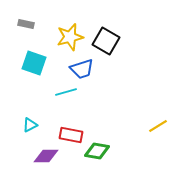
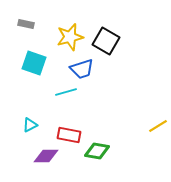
red rectangle: moved 2 px left
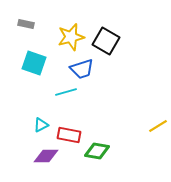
yellow star: moved 1 px right
cyan triangle: moved 11 px right
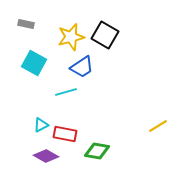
black square: moved 1 px left, 6 px up
cyan square: rotated 10 degrees clockwise
blue trapezoid: moved 2 px up; rotated 15 degrees counterclockwise
red rectangle: moved 4 px left, 1 px up
purple diamond: rotated 30 degrees clockwise
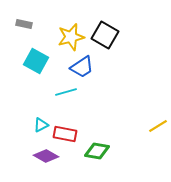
gray rectangle: moved 2 px left
cyan square: moved 2 px right, 2 px up
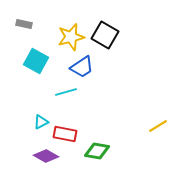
cyan triangle: moved 3 px up
